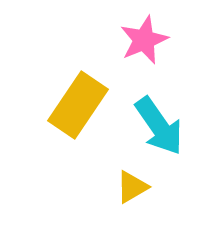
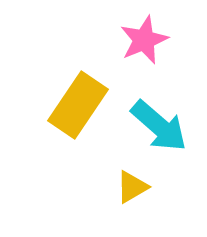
cyan arrow: rotated 14 degrees counterclockwise
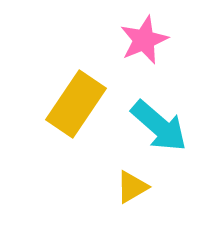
yellow rectangle: moved 2 px left, 1 px up
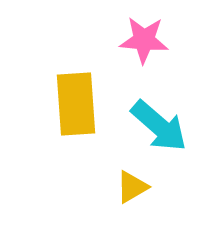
pink star: rotated 27 degrees clockwise
yellow rectangle: rotated 38 degrees counterclockwise
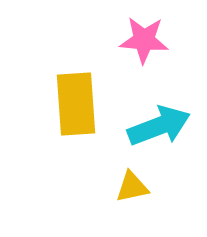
cyan arrow: rotated 62 degrees counterclockwise
yellow triangle: rotated 18 degrees clockwise
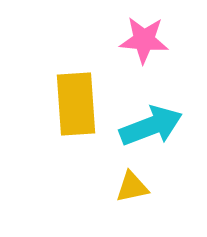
cyan arrow: moved 8 px left
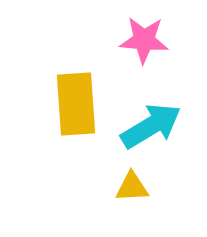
cyan arrow: rotated 10 degrees counterclockwise
yellow triangle: rotated 9 degrees clockwise
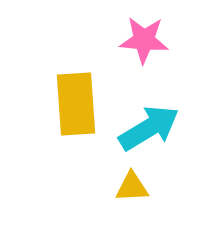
cyan arrow: moved 2 px left, 2 px down
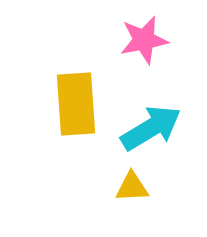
pink star: rotated 15 degrees counterclockwise
cyan arrow: moved 2 px right
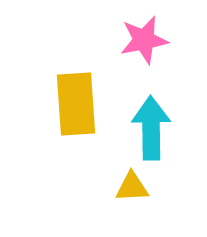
cyan arrow: rotated 60 degrees counterclockwise
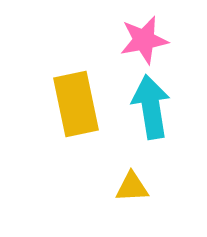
yellow rectangle: rotated 8 degrees counterclockwise
cyan arrow: moved 21 px up; rotated 8 degrees counterclockwise
